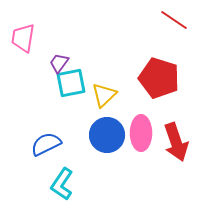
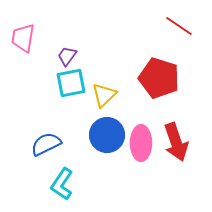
red line: moved 5 px right, 6 px down
purple trapezoid: moved 8 px right, 7 px up
pink ellipse: moved 10 px down
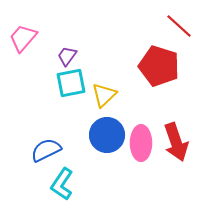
red line: rotated 8 degrees clockwise
pink trapezoid: rotated 32 degrees clockwise
red pentagon: moved 12 px up
blue semicircle: moved 6 px down
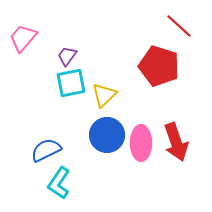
cyan L-shape: moved 3 px left, 1 px up
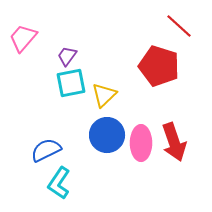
red arrow: moved 2 px left
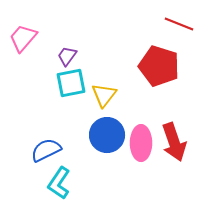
red line: moved 2 px up; rotated 20 degrees counterclockwise
yellow triangle: rotated 8 degrees counterclockwise
